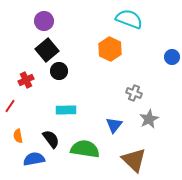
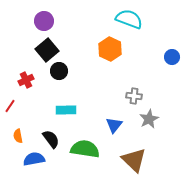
gray cross: moved 3 px down; rotated 14 degrees counterclockwise
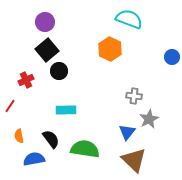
purple circle: moved 1 px right, 1 px down
blue triangle: moved 13 px right, 7 px down
orange semicircle: moved 1 px right
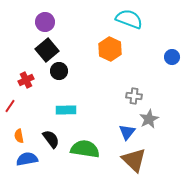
blue semicircle: moved 7 px left
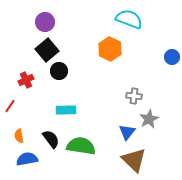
green semicircle: moved 4 px left, 3 px up
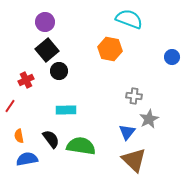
orange hexagon: rotated 15 degrees counterclockwise
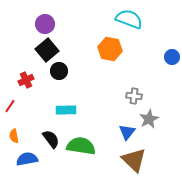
purple circle: moved 2 px down
orange semicircle: moved 5 px left
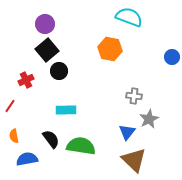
cyan semicircle: moved 2 px up
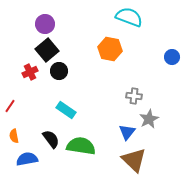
red cross: moved 4 px right, 8 px up
cyan rectangle: rotated 36 degrees clockwise
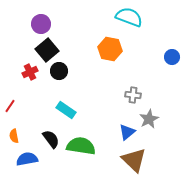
purple circle: moved 4 px left
gray cross: moved 1 px left, 1 px up
blue triangle: rotated 12 degrees clockwise
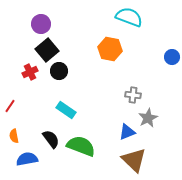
gray star: moved 1 px left, 1 px up
blue triangle: rotated 18 degrees clockwise
green semicircle: rotated 12 degrees clockwise
